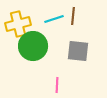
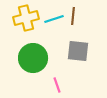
yellow cross: moved 8 px right, 6 px up
green circle: moved 12 px down
pink line: rotated 21 degrees counterclockwise
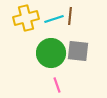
brown line: moved 3 px left
green circle: moved 18 px right, 5 px up
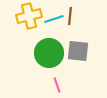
yellow cross: moved 3 px right, 2 px up
green circle: moved 2 px left
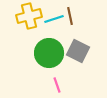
brown line: rotated 18 degrees counterclockwise
gray square: rotated 20 degrees clockwise
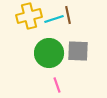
brown line: moved 2 px left, 1 px up
gray square: rotated 25 degrees counterclockwise
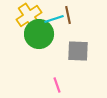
yellow cross: rotated 20 degrees counterclockwise
green circle: moved 10 px left, 19 px up
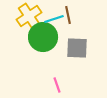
green circle: moved 4 px right, 3 px down
gray square: moved 1 px left, 3 px up
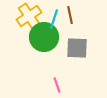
brown line: moved 2 px right
cyan line: rotated 54 degrees counterclockwise
green circle: moved 1 px right
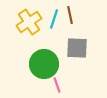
yellow cross: moved 6 px down
green circle: moved 27 px down
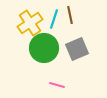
yellow cross: moved 1 px right, 1 px down
gray square: moved 1 px down; rotated 25 degrees counterclockwise
green circle: moved 16 px up
pink line: rotated 56 degrees counterclockwise
